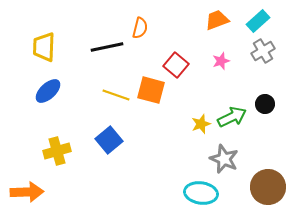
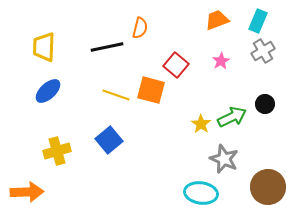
cyan rectangle: rotated 25 degrees counterclockwise
pink star: rotated 12 degrees counterclockwise
yellow star: rotated 18 degrees counterclockwise
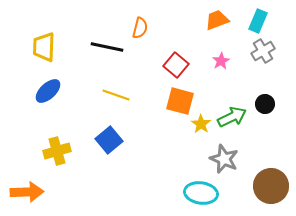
black line: rotated 24 degrees clockwise
orange square: moved 29 px right, 11 px down
brown circle: moved 3 px right, 1 px up
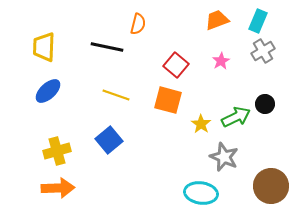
orange semicircle: moved 2 px left, 4 px up
orange square: moved 12 px left, 1 px up
green arrow: moved 4 px right
gray star: moved 2 px up
orange arrow: moved 31 px right, 4 px up
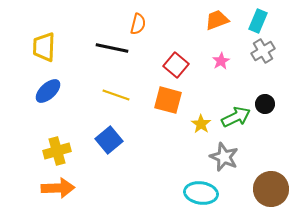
black line: moved 5 px right, 1 px down
brown circle: moved 3 px down
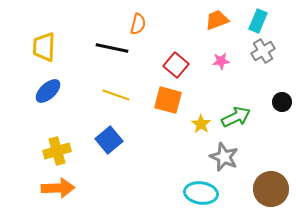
pink star: rotated 24 degrees clockwise
black circle: moved 17 px right, 2 px up
